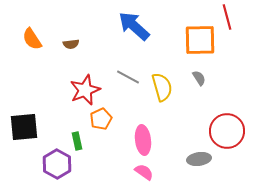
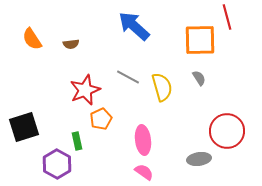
black square: rotated 12 degrees counterclockwise
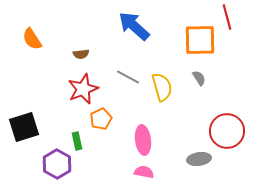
brown semicircle: moved 10 px right, 10 px down
red star: moved 2 px left, 1 px up
pink semicircle: rotated 24 degrees counterclockwise
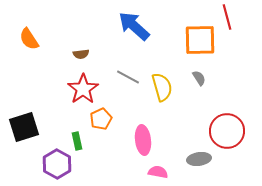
orange semicircle: moved 3 px left
red star: rotated 12 degrees counterclockwise
pink semicircle: moved 14 px right
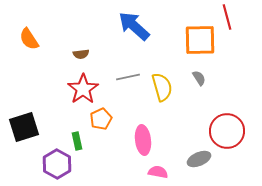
gray line: rotated 40 degrees counterclockwise
gray ellipse: rotated 15 degrees counterclockwise
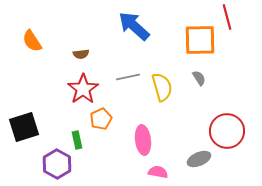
orange semicircle: moved 3 px right, 2 px down
green rectangle: moved 1 px up
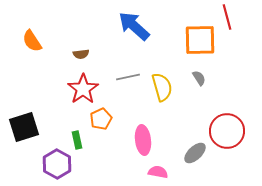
gray ellipse: moved 4 px left, 6 px up; rotated 20 degrees counterclockwise
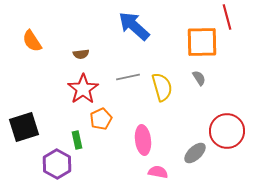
orange square: moved 2 px right, 2 px down
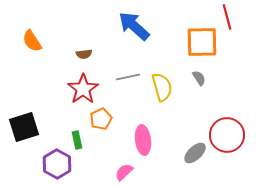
brown semicircle: moved 3 px right
red circle: moved 4 px down
pink semicircle: moved 34 px left; rotated 54 degrees counterclockwise
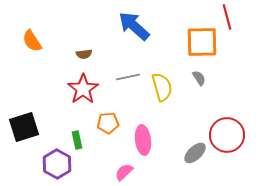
orange pentagon: moved 7 px right, 4 px down; rotated 20 degrees clockwise
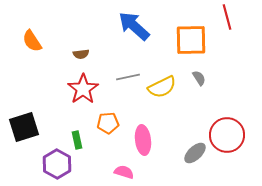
orange square: moved 11 px left, 2 px up
brown semicircle: moved 3 px left
yellow semicircle: rotated 80 degrees clockwise
pink semicircle: rotated 60 degrees clockwise
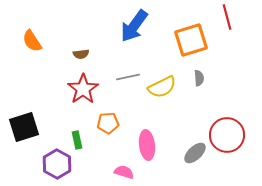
blue arrow: rotated 96 degrees counterclockwise
orange square: rotated 16 degrees counterclockwise
gray semicircle: rotated 28 degrees clockwise
pink ellipse: moved 4 px right, 5 px down
